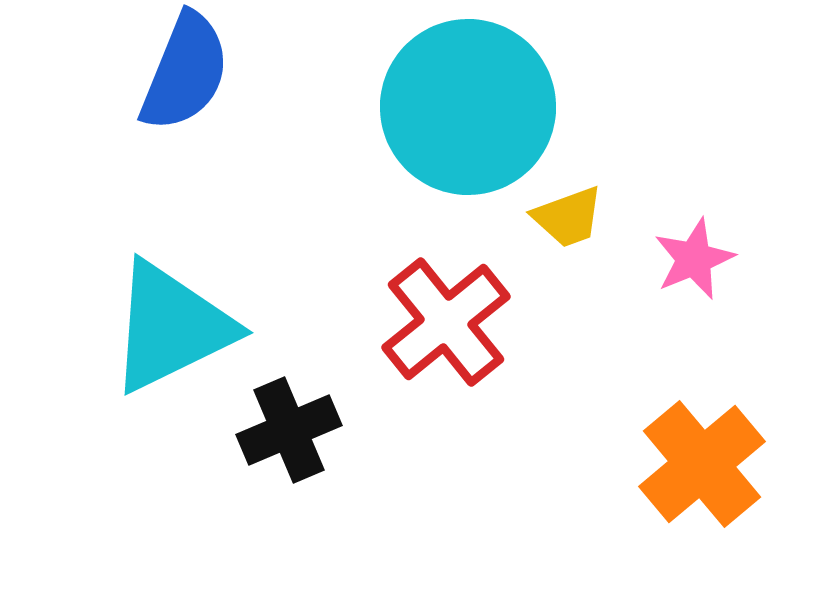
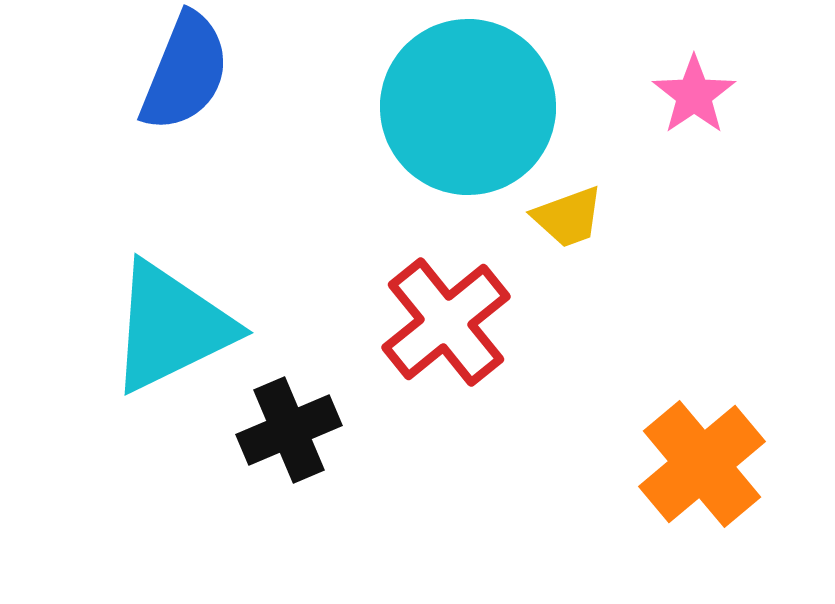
pink star: moved 164 px up; rotated 12 degrees counterclockwise
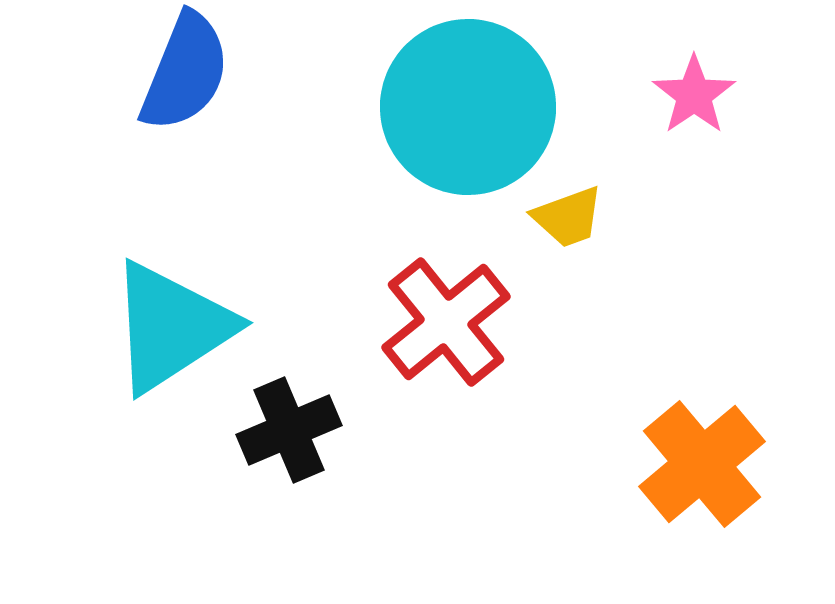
cyan triangle: rotated 7 degrees counterclockwise
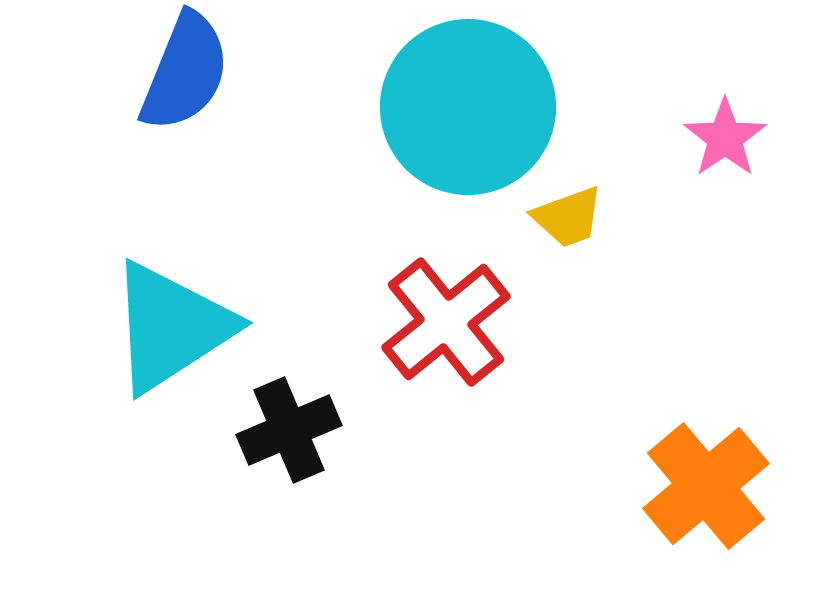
pink star: moved 31 px right, 43 px down
orange cross: moved 4 px right, 22 px down
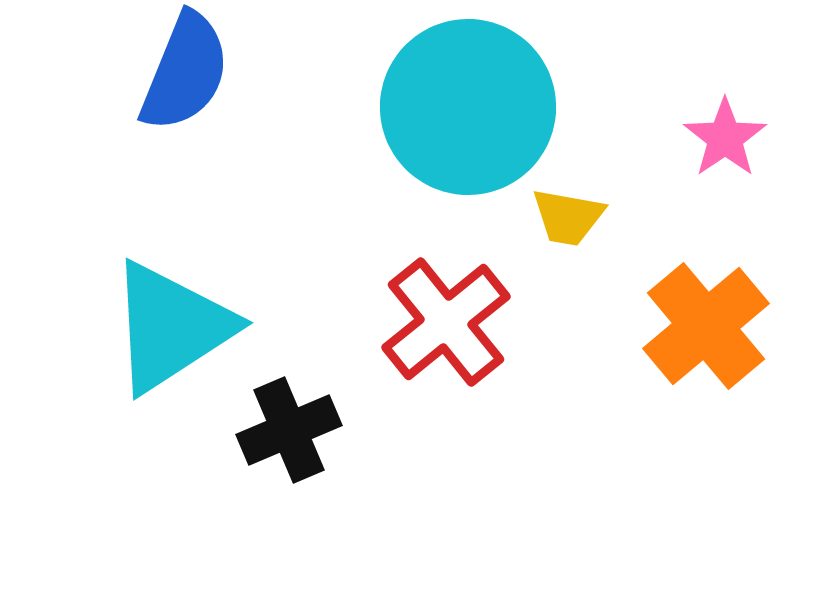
yellow trapezoid: rotated 30 degrees clockwise
orange cross: moved 160 px up
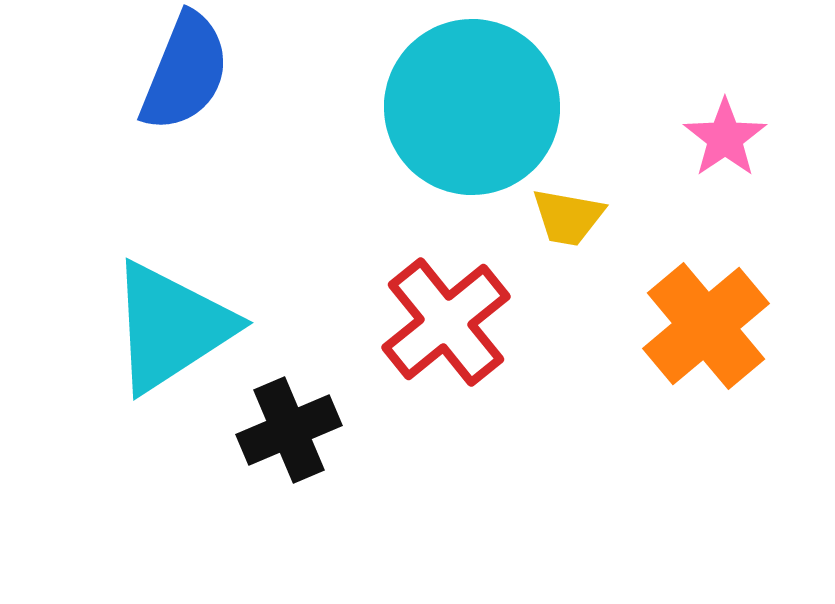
cyan circle: moved 4 px right
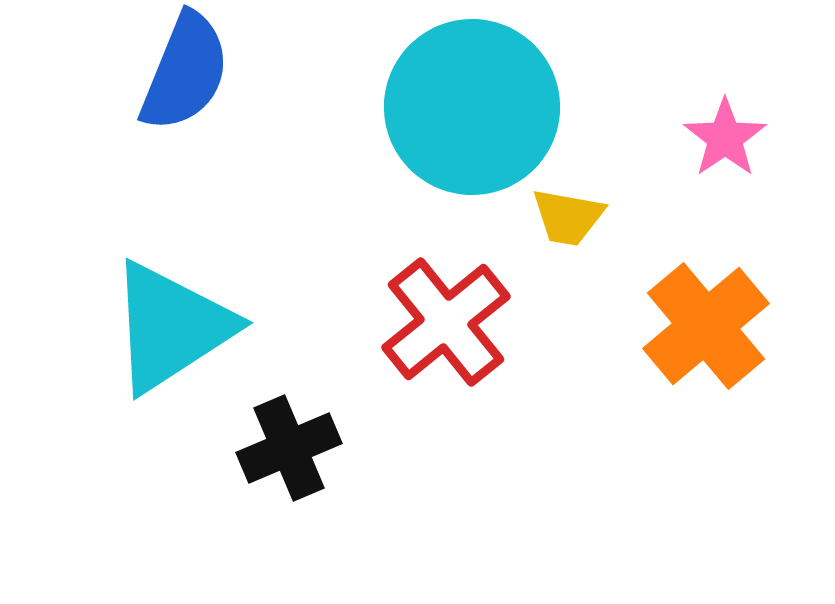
black cross: moved 18 px down
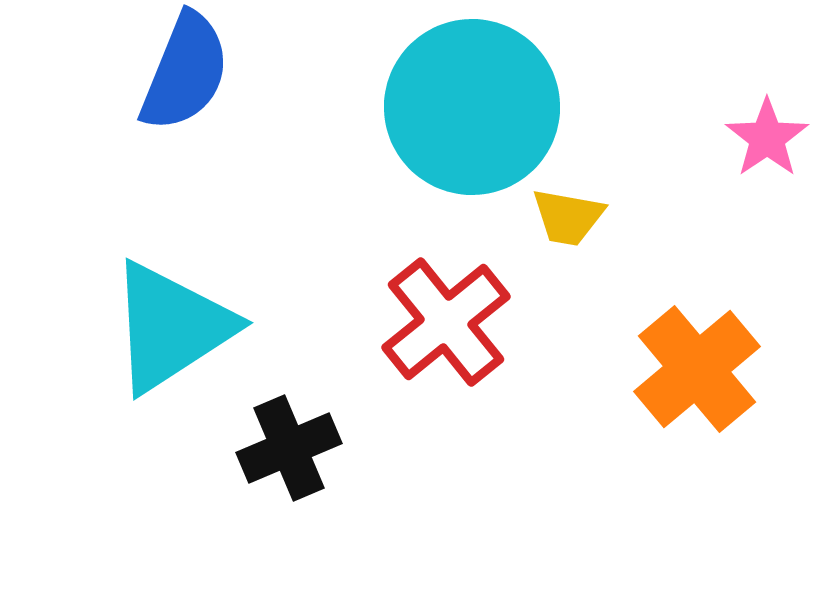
pink star: moved 42 px right
orange cross: moved 9 px left, 43 px down
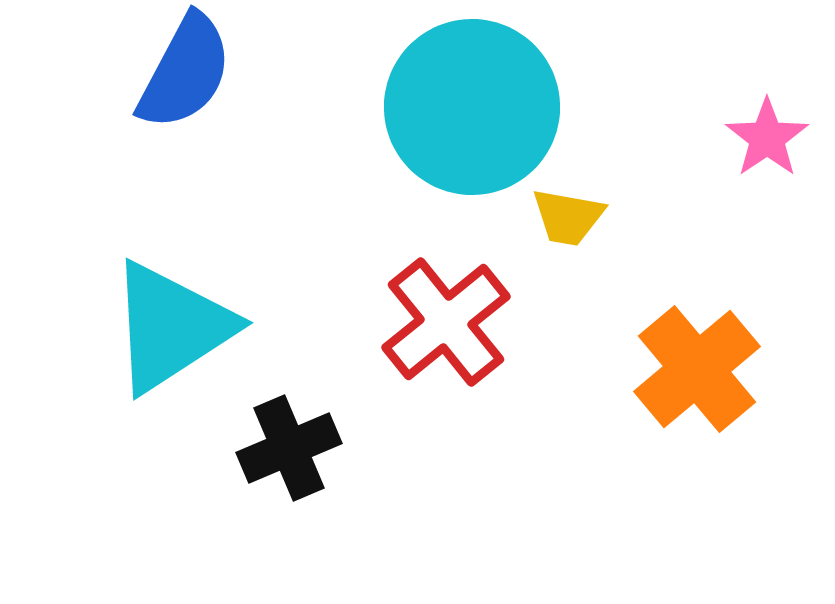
blue semicircle: rotated 6 degrees clockwise
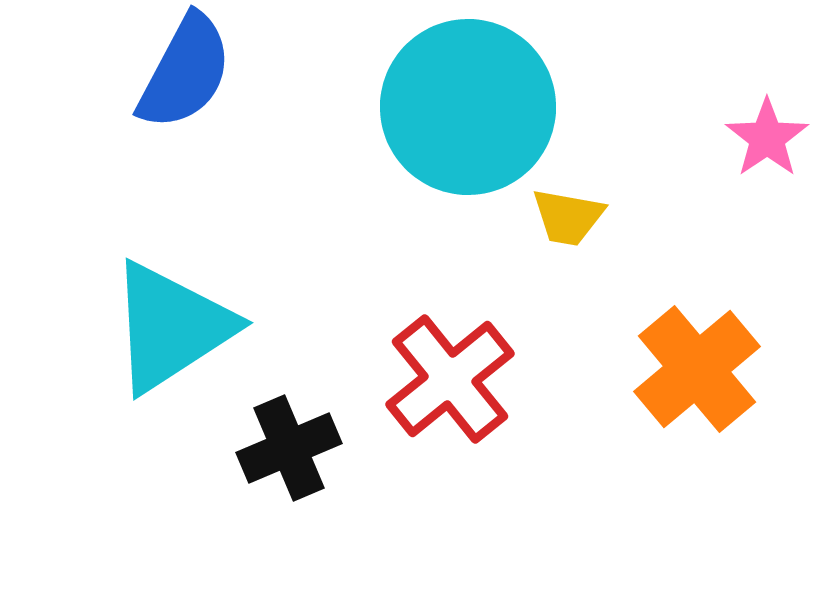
cyan circle: moved 4 px left
red cross: moved 4 px right, 57 px down
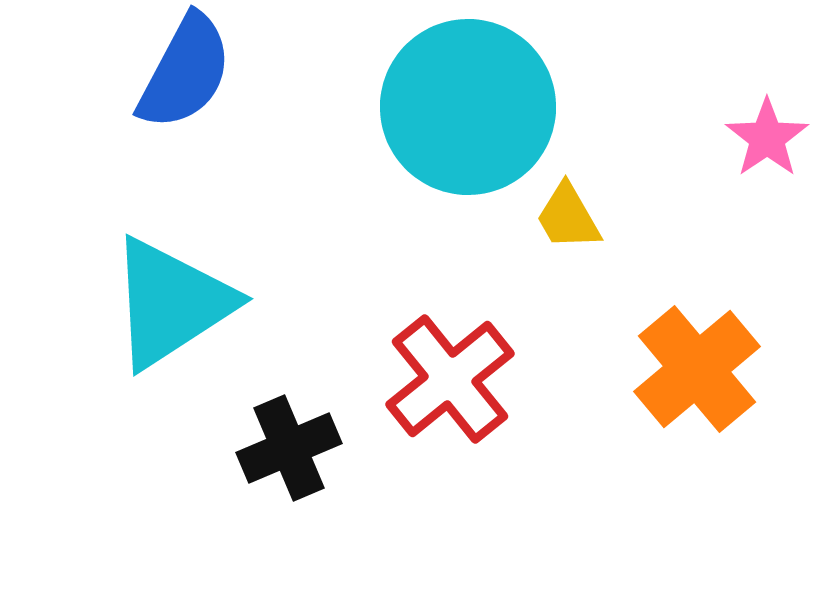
yellow trapezoid: rotated 50 degrees clockwise
cyan triangle: moved 24 px up
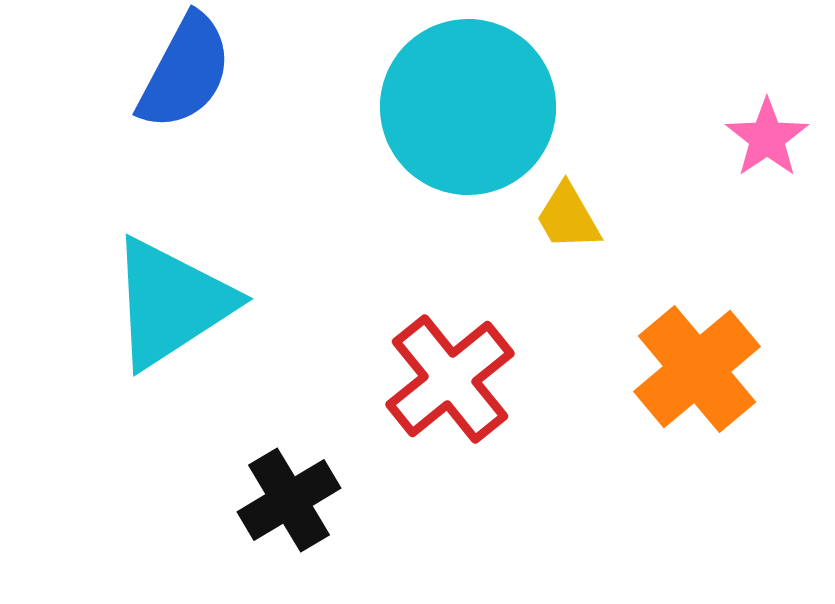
black cross: moved 52 px down; rotated 8 degrees counterclockwise
